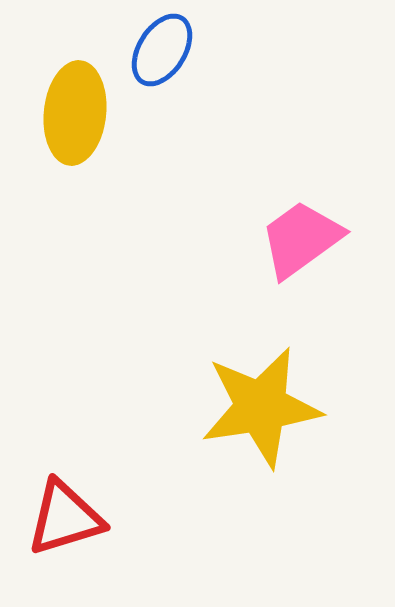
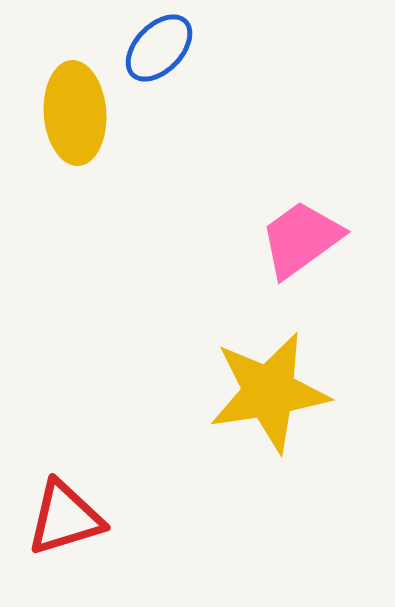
blue ellipse: moved 3 px left, 2 px up; rotated 12 degrees clockwise
yellow ellipse: rotated 10 degrees counterclockwise
yellow star: moved 8 px right, 15 px up
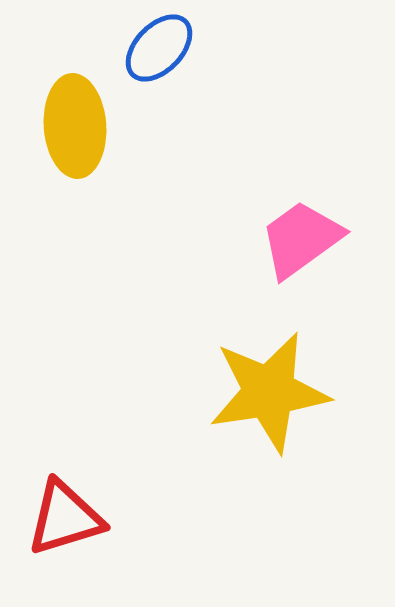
yellow ellipse: moved 13 px down
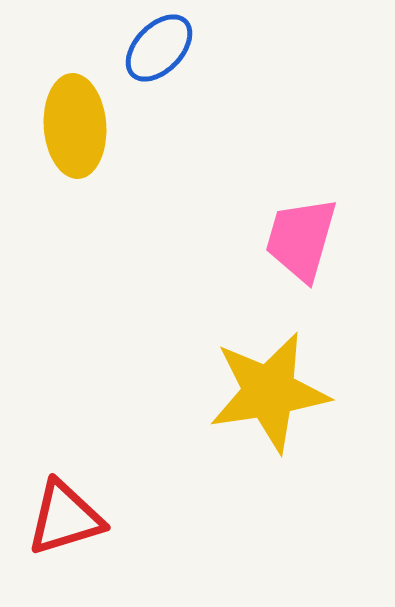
pink trapezoid: rotated 38 degrees counterclockwise
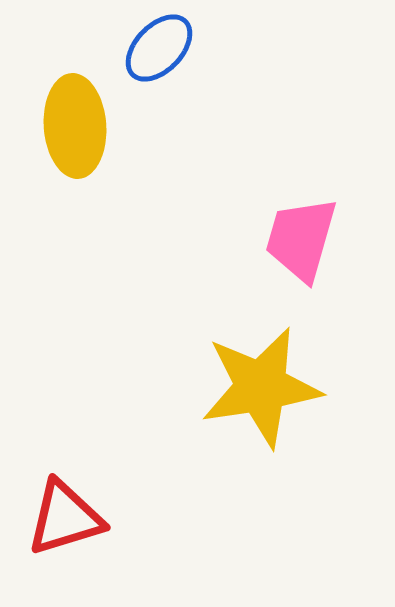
yellow star: moved 8 px left, 5 px up
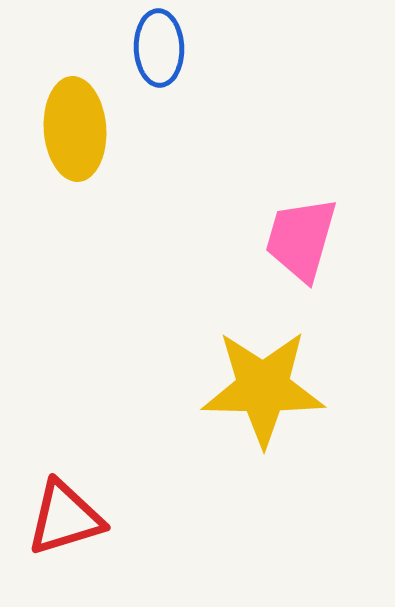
blue ellipse: rotated 46 degrees counterclockwise
yellow ellipse: moved 3 px down
yellow star: moved 2 px right, 1 px down; rotated 10 degrees clockwise
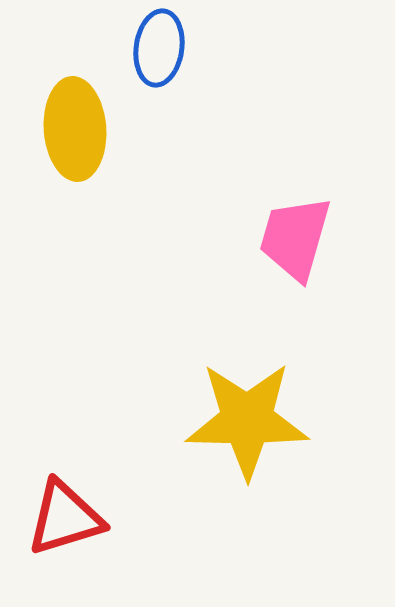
blue ellipse: rotated 10 degrees clockwise
pink trapezoid: moved 6 px left, 1 px up
yellow star: moved 16 px left, 32 px down
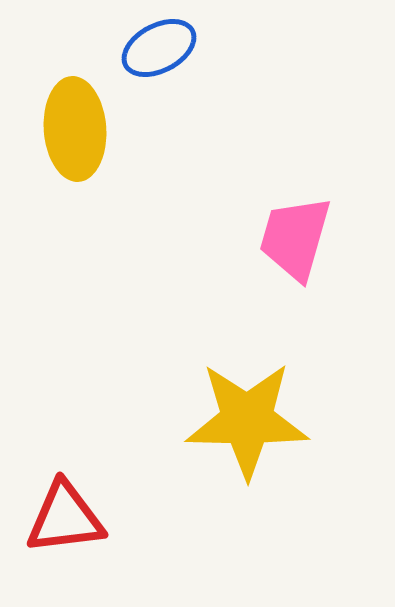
blue ellipse: rotated 54 degrees clockwise
red triangle: rotated 10 degrees clockwise
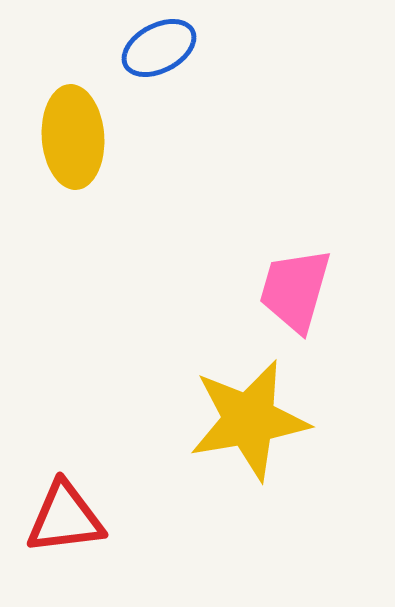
yellow ellipse: moved 2 px left, 8 px down
pink trapezoid: moved 52 px down
yellow star: moved 2 px right; rotated 11 degrees counterclockwise
